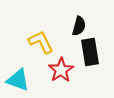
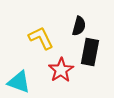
yellow L-shape: moved 4 px up
black rectangle: rotated 20 degrees clockwise
cyan triangle: moved 1 px right, 2 px down
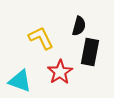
red star: moved 1 px left, 2 px down
cyan triangle: moved 1 px right, 1 px up
